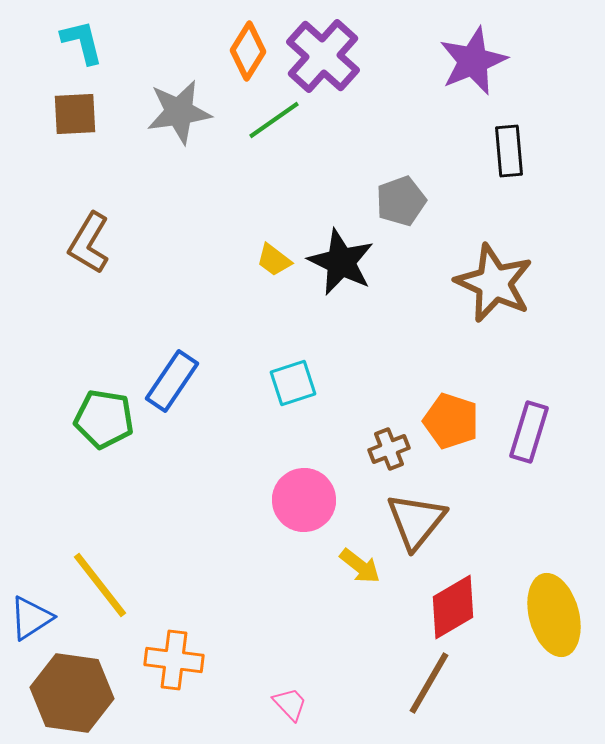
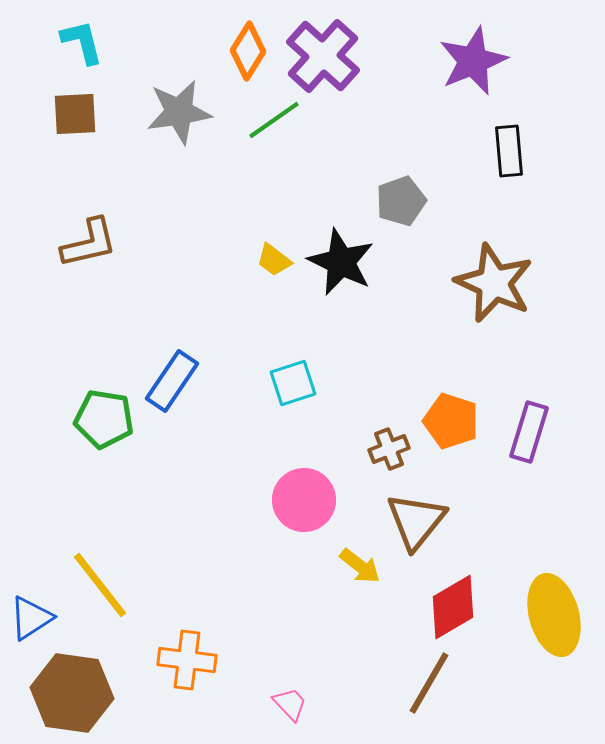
brown L-shape: rotated 134 degrees counterclockwise
orange cross: moved 13 px right
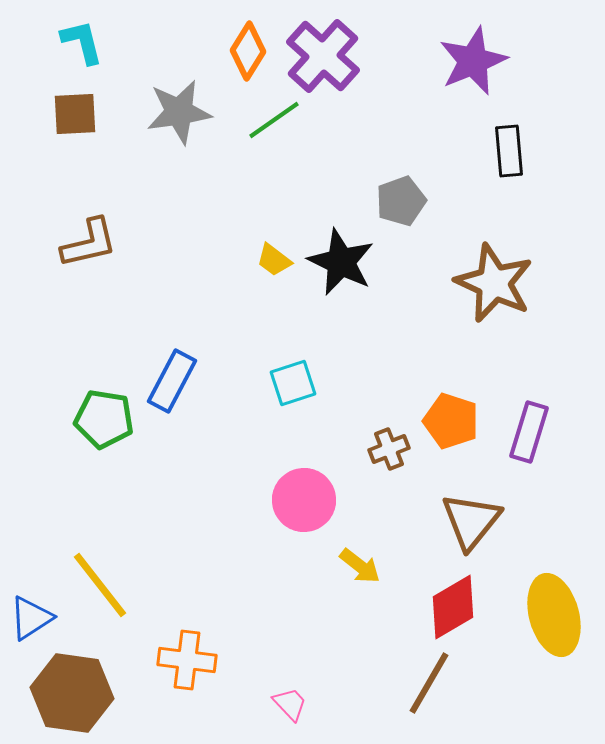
blue rectangle: rotated 6 degrees counterclockwise
brown triangle: moved 55 px right
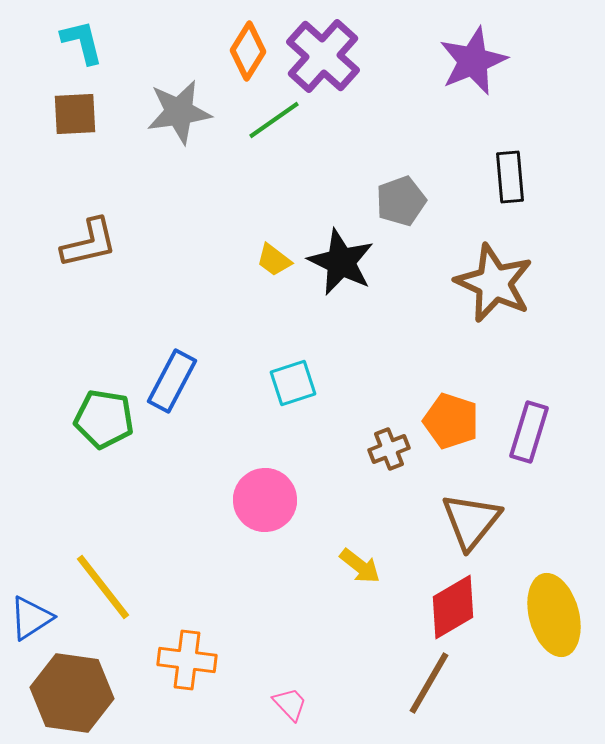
black rectangle: moved 1 px right, 26 px down
pink circle: moved 39 px left
yellow line: moved 3 px right, 2 px down
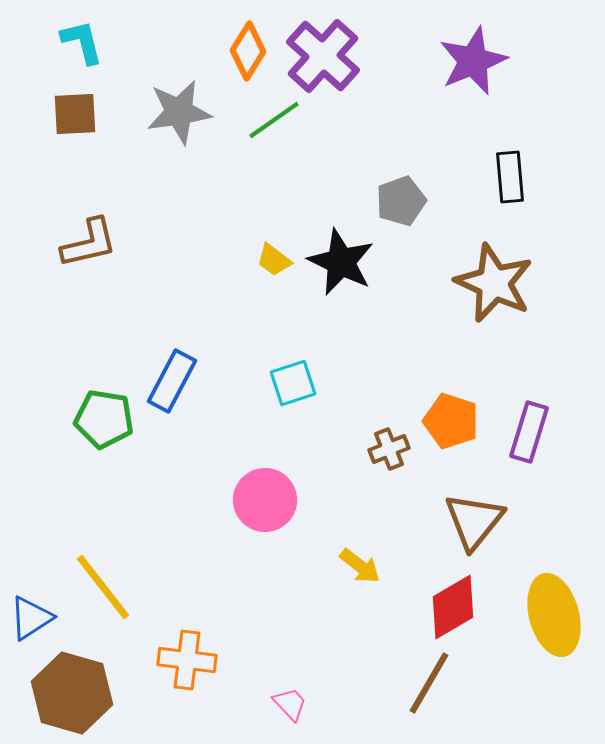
brown triangle: moved 3 px right
brown hexagon: rotated 8 degrees clockwise
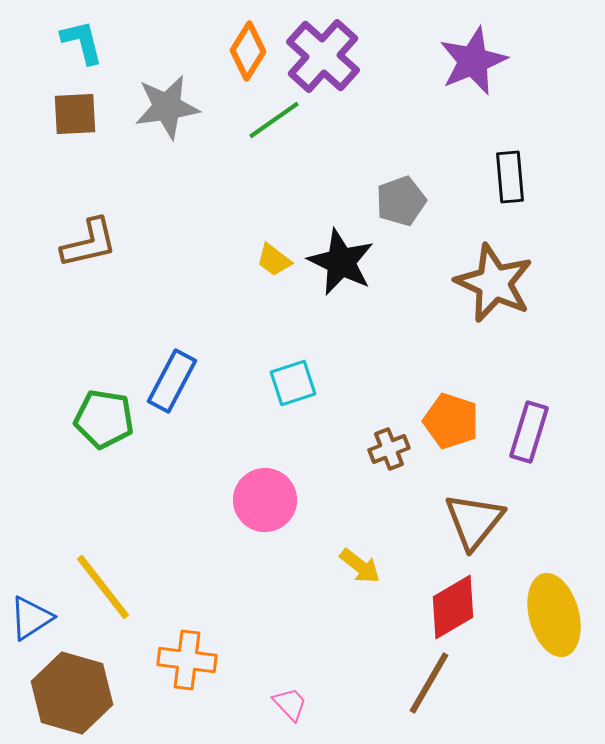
gray star: moved 12 px left, 5 px up
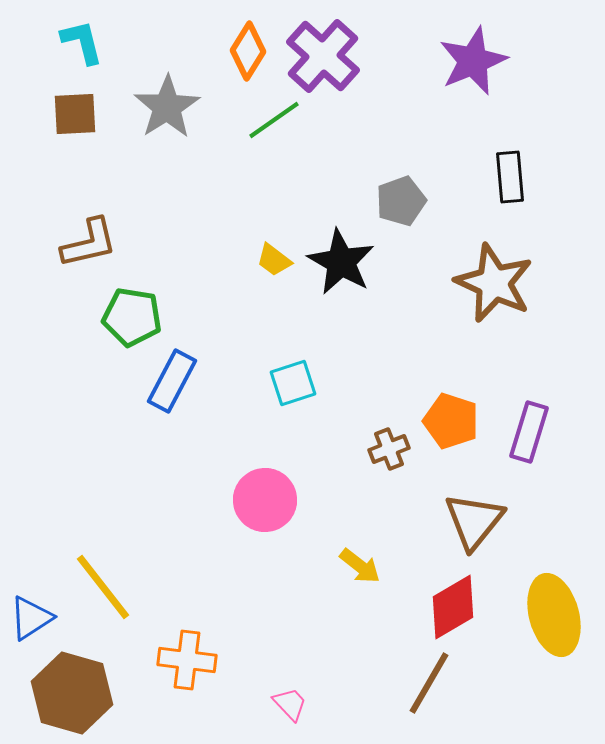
gray star: rotated 24 degrees counterclockwise
black star: rotated 4 degrees clockwise
green pentagon: moved 28 px right, 102 px up
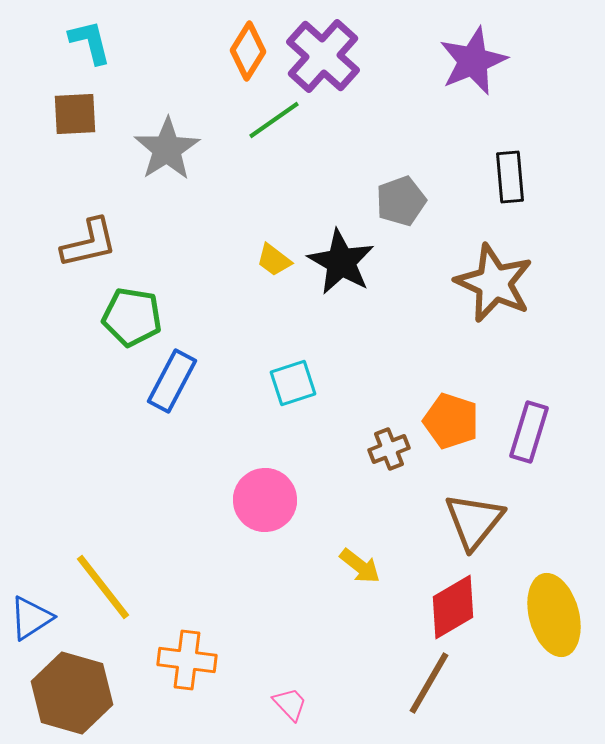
cyan L-shape: moved 8 px right
gray star: moved 42 px down
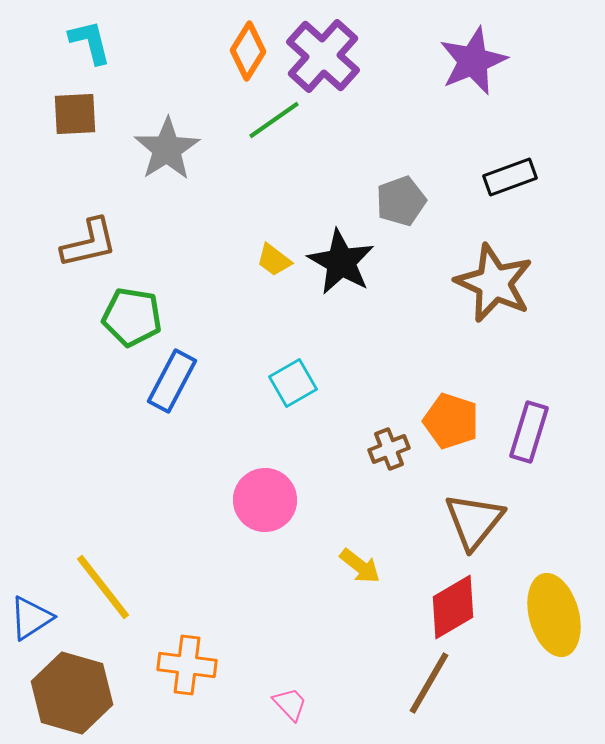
black rectangle: rotated 75 degrees clockwise
cyan square: rotated 12 degrees counterclockwise
orange cross: moved 5 px down
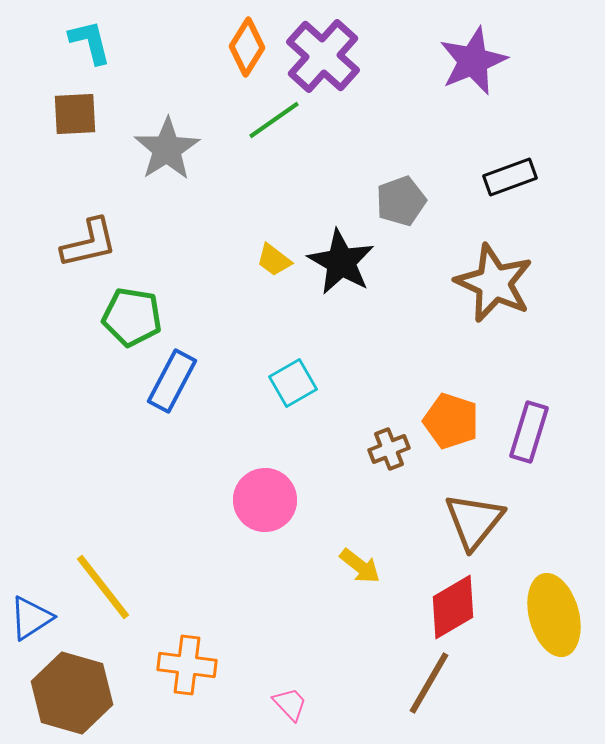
orange diamond: moved 1 px left, 4 px up
